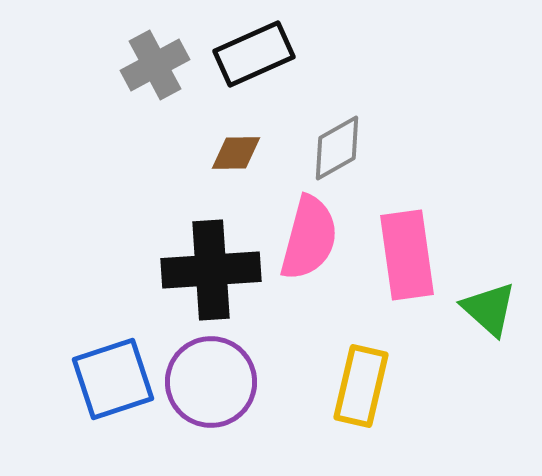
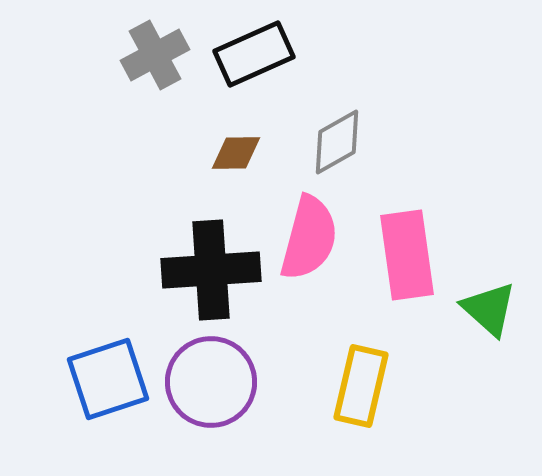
gray cross: moved 10 px up
gray diamond: moved 6 px up
blue square: moved 5 px left
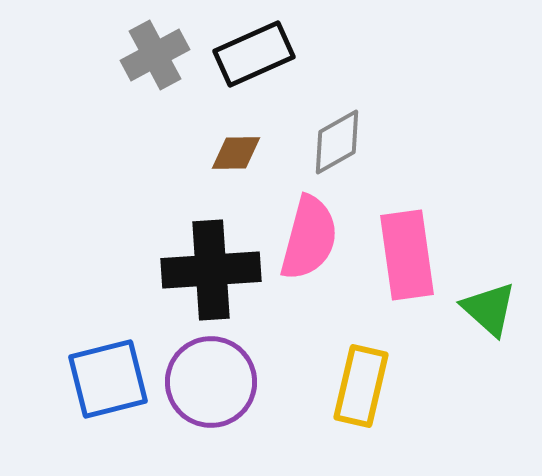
blue square: rotated 4 degrees clockwise
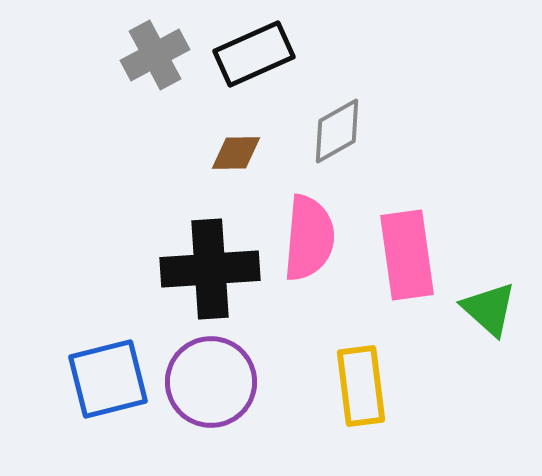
gray diamond: moved 11 px up
pink semicircle: rotated 10 degrees counterclockwise
black cross: moved 1 px left, 1 px up
yellow rectangle: rotated 20 degrees counterclockwise
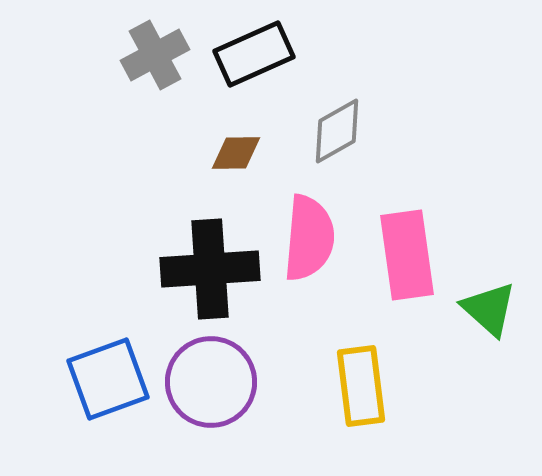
blue square: rotated 6 degrees counterclockwise
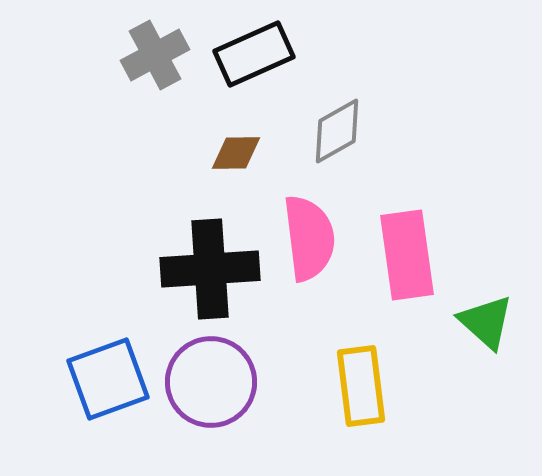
pink semicircle: rotated 12 degrees counterclockwise
green triangle: moved 3 px left, 13 px down
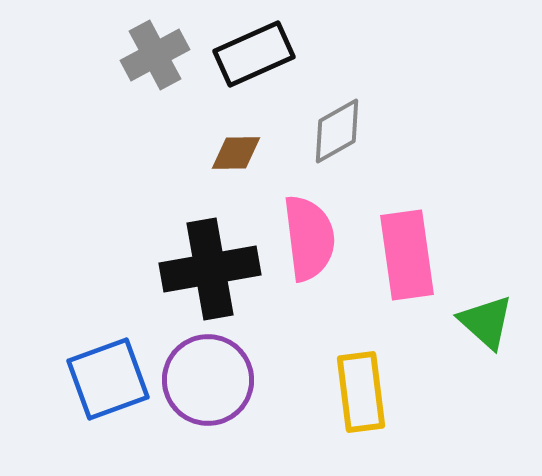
black cross: rotated 6 degrees counterclockwise
purple circle: moved 3 px left, 2 px up
yellow rectangle: moved 6 px down
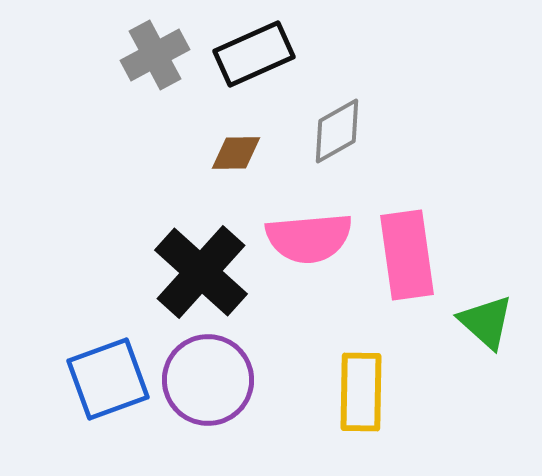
pink semicircle: rotated 92 degrees clockwise
black cross: moved 9 px left, 3 px down; rotated 38 degrees counterclockwise
yellow rectangle: rotated 8 degrees clockwise
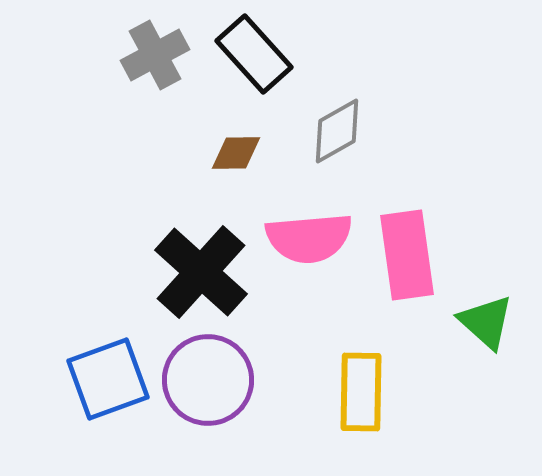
black rectangle: rotated 72 degrees clockwise
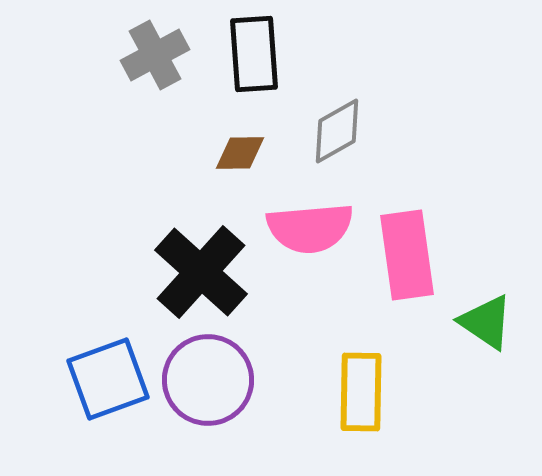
black rectangle: rotated 38 degrees clockwise
brown diamond: moved 4 px right
pink semicircle: moved 1 px right, 10 px up
green triangle: rotated 8 degrees counterclockwise
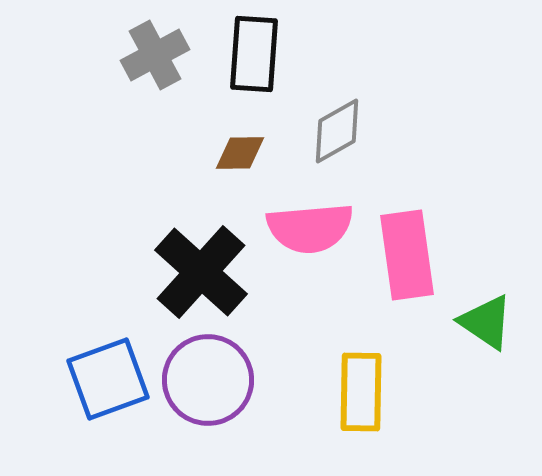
black rectangle: rotated 8 degrees clockwise
